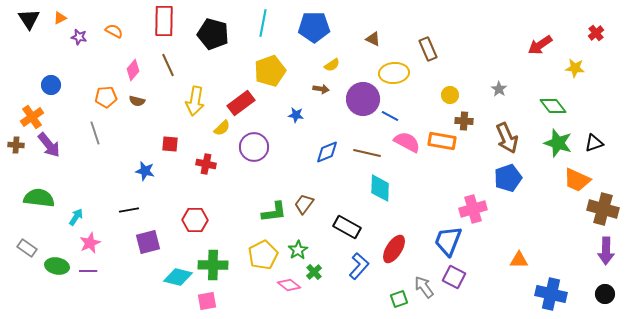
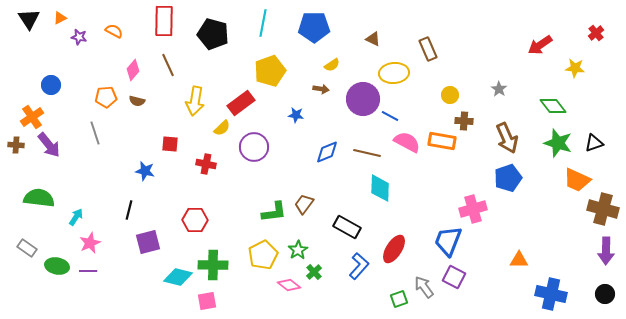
black line at (129, 210): rotated 66 degrees counterclockwise
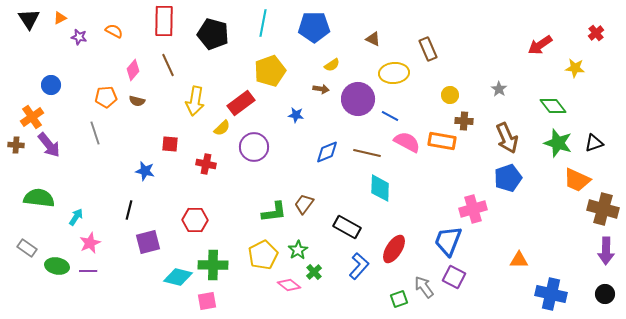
purple circle at (363, 99): moved 5 px left
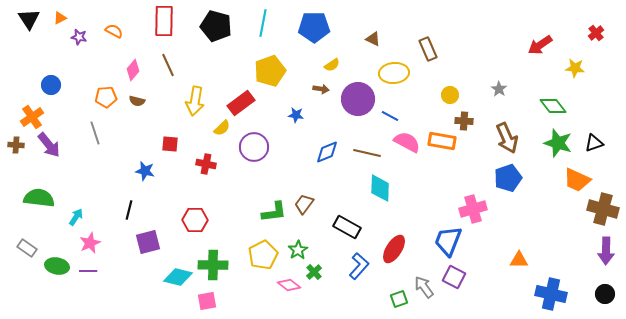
black pentagon at (213, 34): moved 3 px right, 8 px up
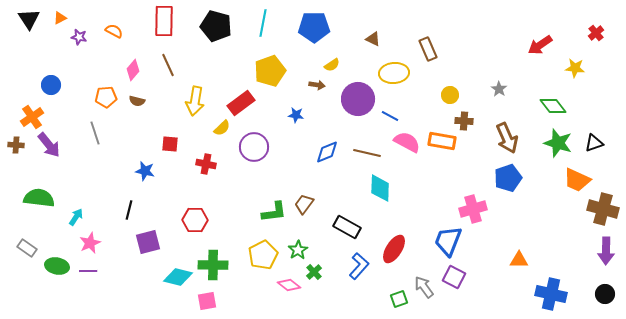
brown arrow at (321, 89): moved 4 px left, 4 px up
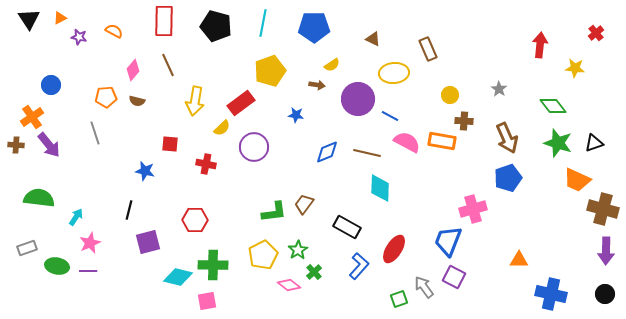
red arrow at (540, 45): rotated 130 degrees clockwise
gray rectangle at (27, 248): rotated 54 degrees counterclockwise
